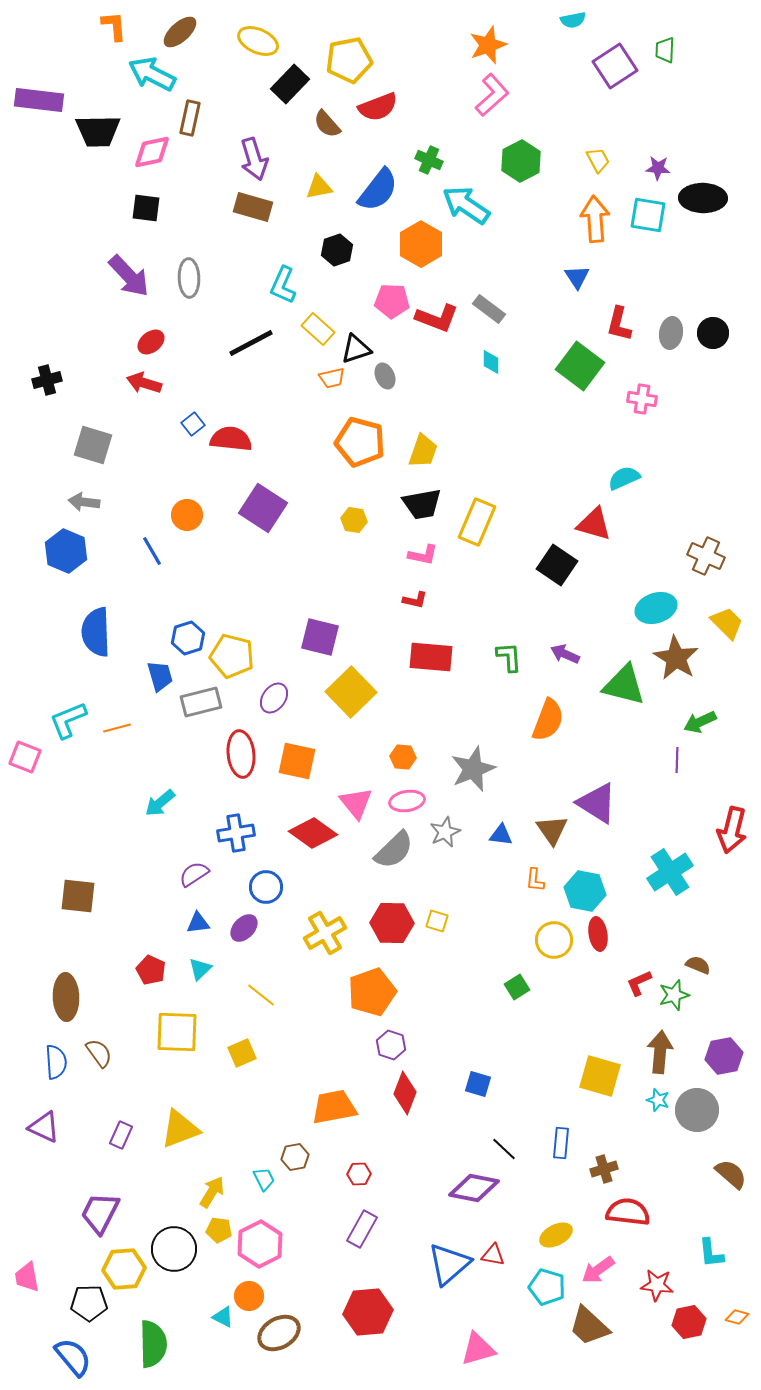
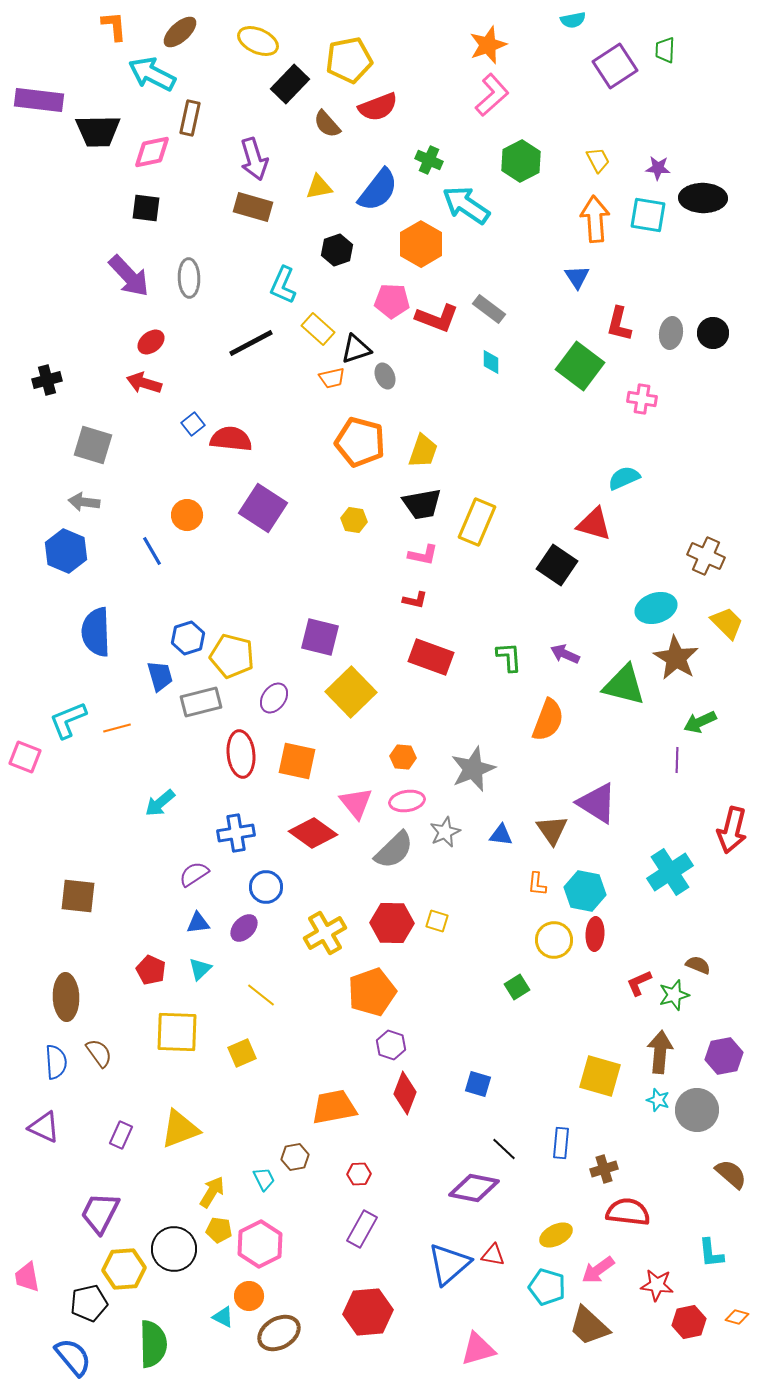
red rectangle at (431, 657): rotated 15 degrees clockwise
orange L-shape at (535, 880): moved 2 px right, 4 px down
red ellipse at (598, 934): moved 3 px left; rotated 12 degrees clockwise
black pentagon at (89, 1303): rotated 12 degrees counterclockwise
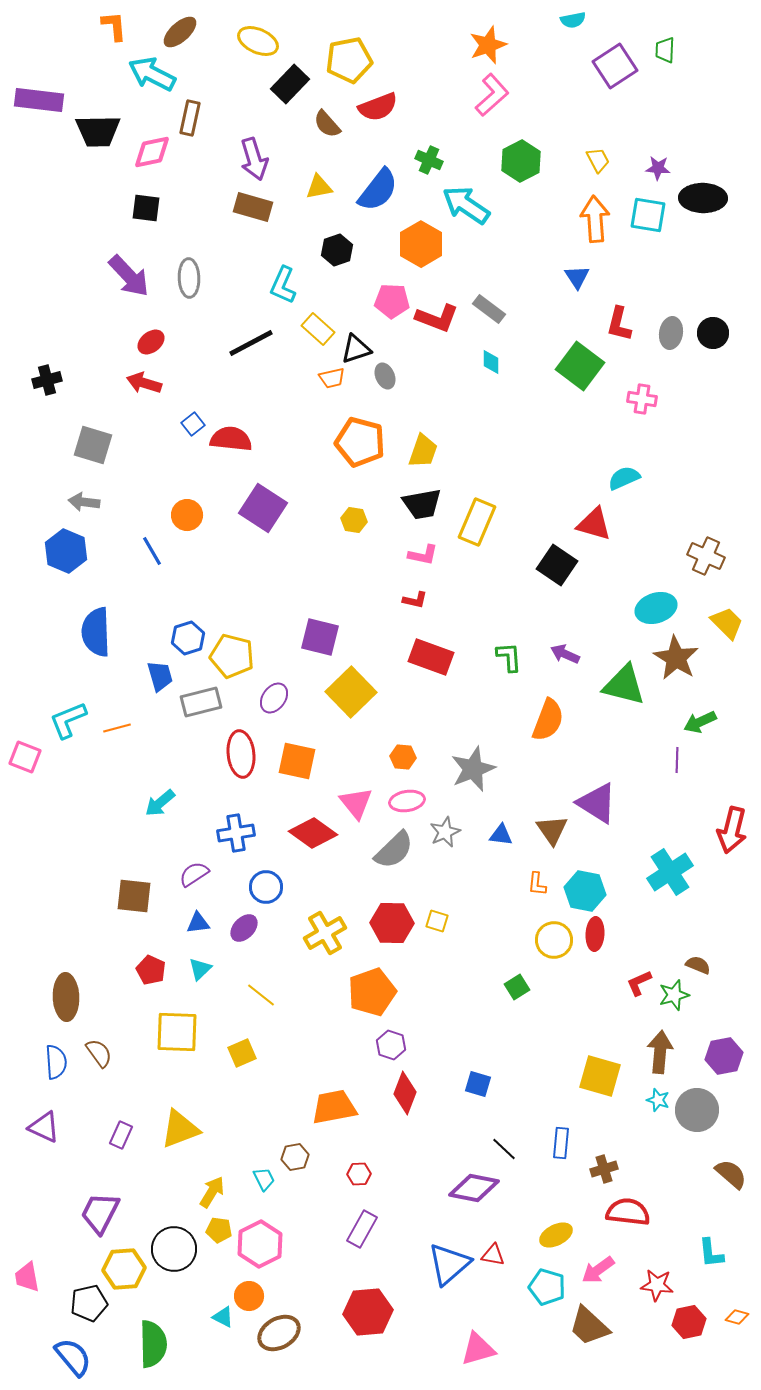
brown square at (78, 896): moved 56 px right
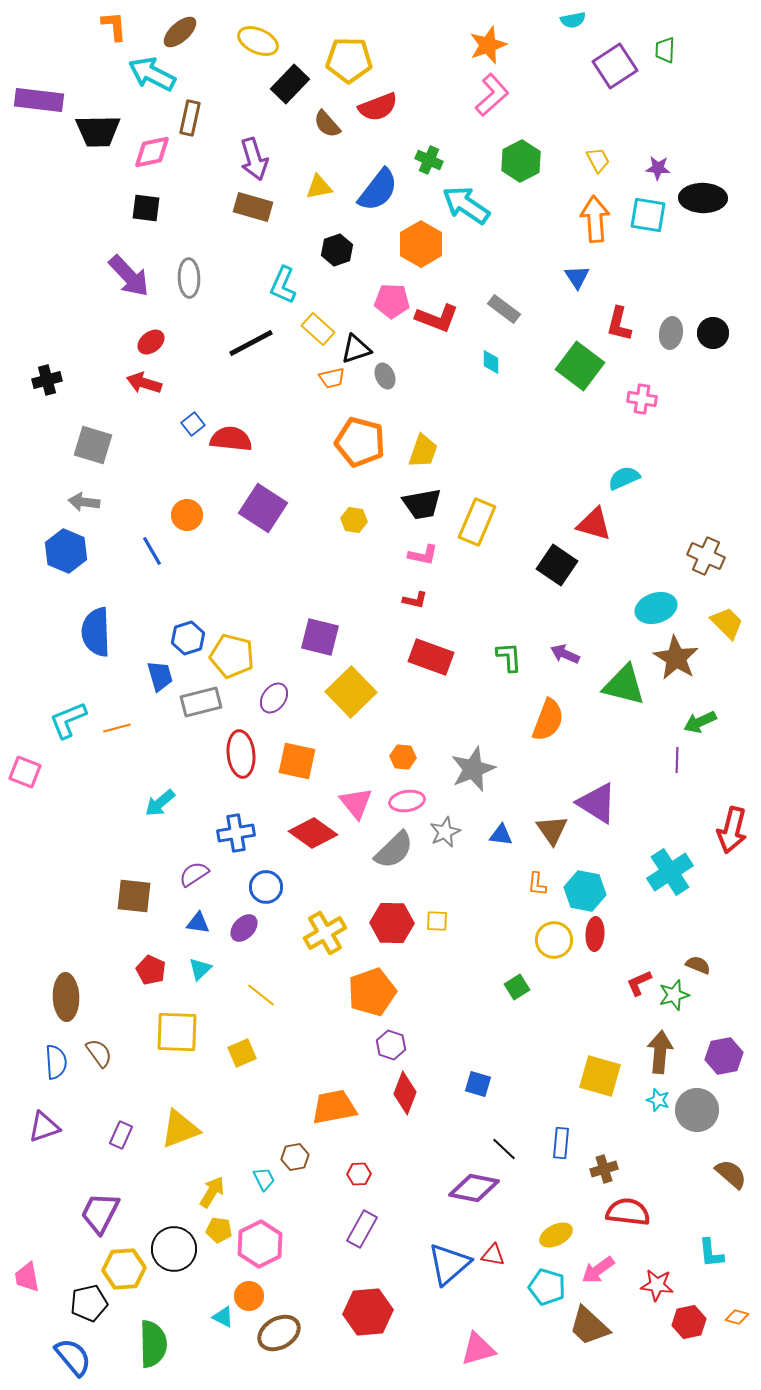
yellow pentagon at (349, 60): rotated 12 degrees clockwise
gray rectangle at (489, 309): moved 15 px right
pink square at (25, 757): moved 15 px down
yellow square at (437, 921): rotated 15 degrees counterclockwise
blue triangle at (198, 923): rotated 15 degrees clockwise
purple triangle at (44, 1127): rotated 44 degrees counterclockwise
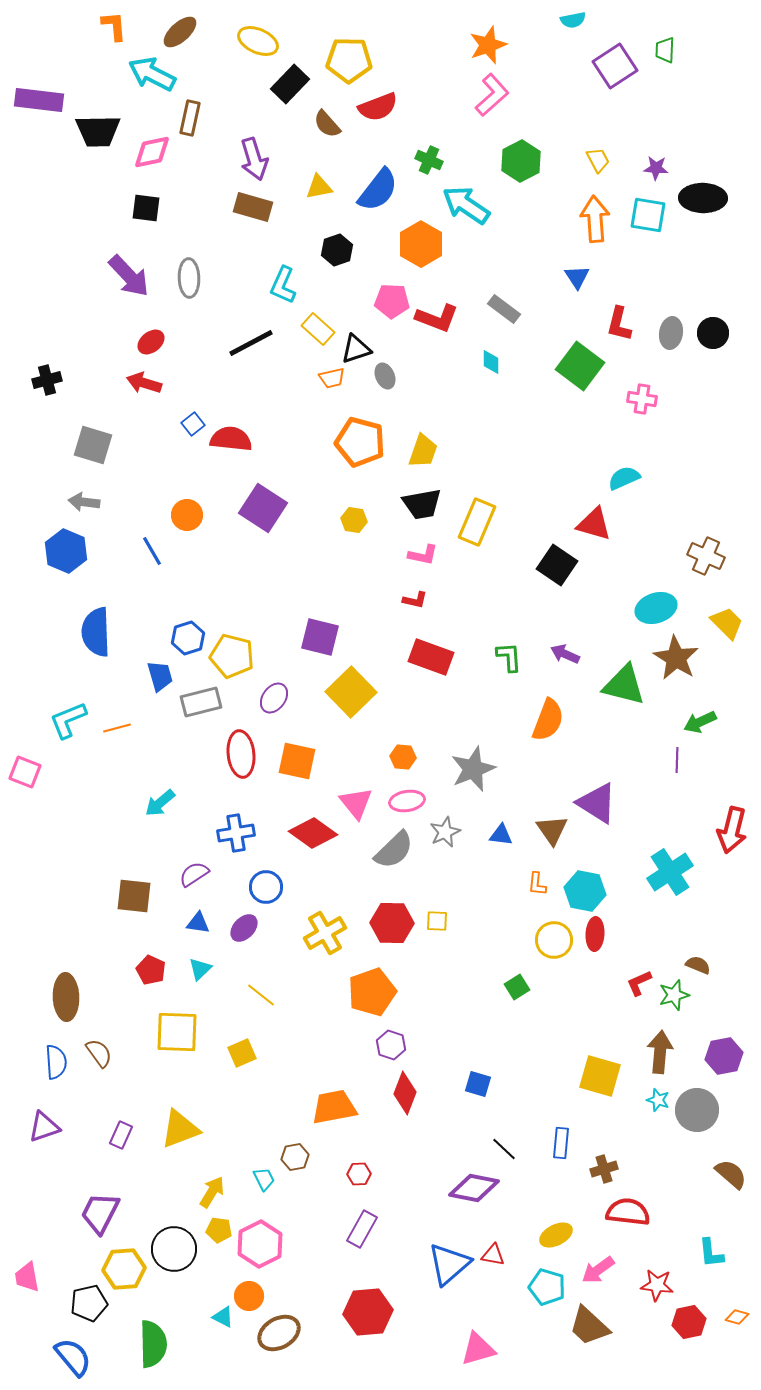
purple star at (658, 168): moved 2 px left
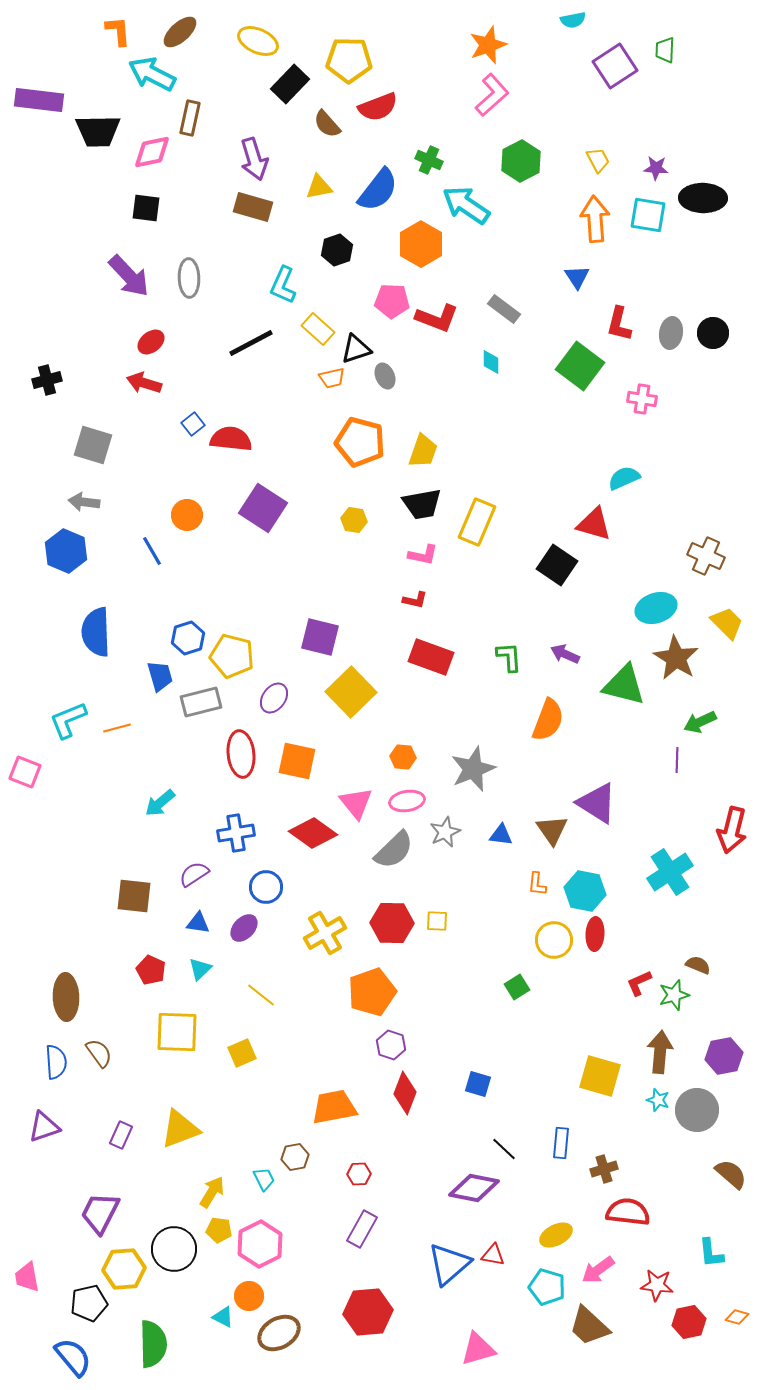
orange L-shape at (114, 26): moved 4 px right, 5 px down
